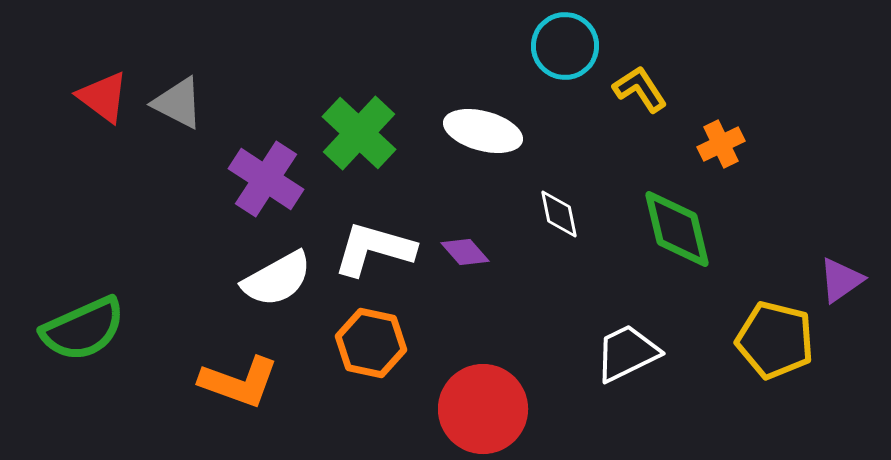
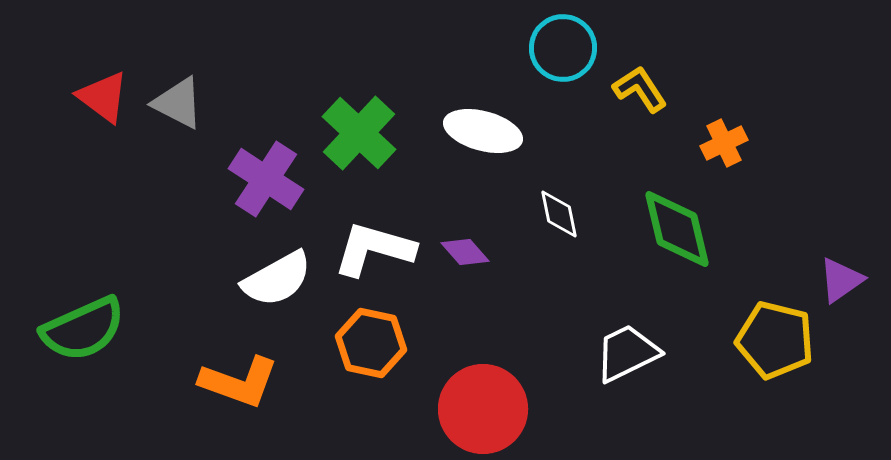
cyan circle: moved 2 px left, 2 px down
orange cross: moved 3 px right, 1 px up
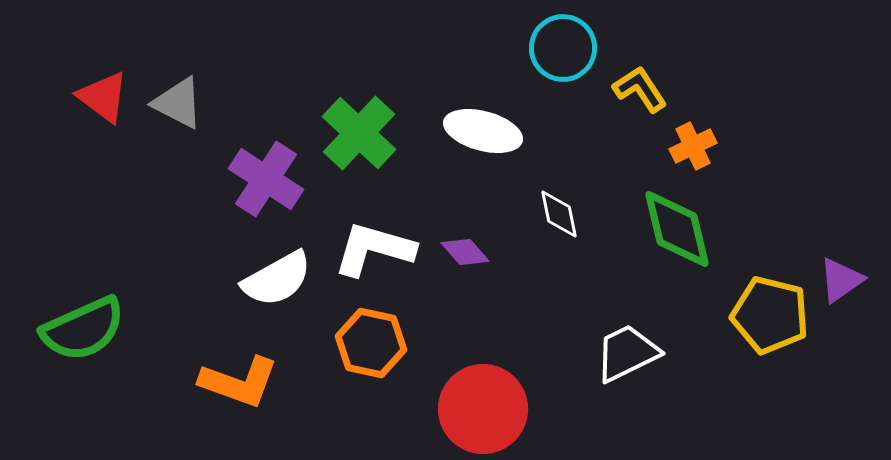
orange cross: moved 31 px left, 3 px down
yellow pentagon: moved 5 px left, 25 px up
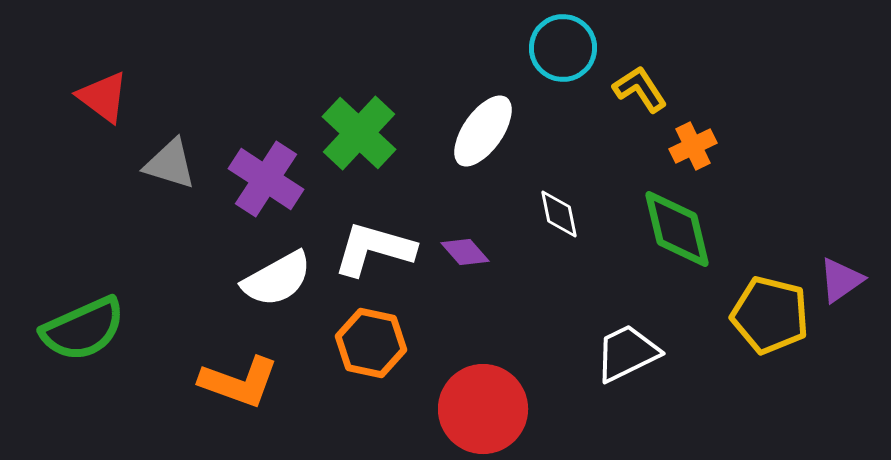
gray triangle: moved 8 px left, 61 px down; rotated 10 degrees counterclockwise
white ellipse: rotated 70 degrees counterclockwise
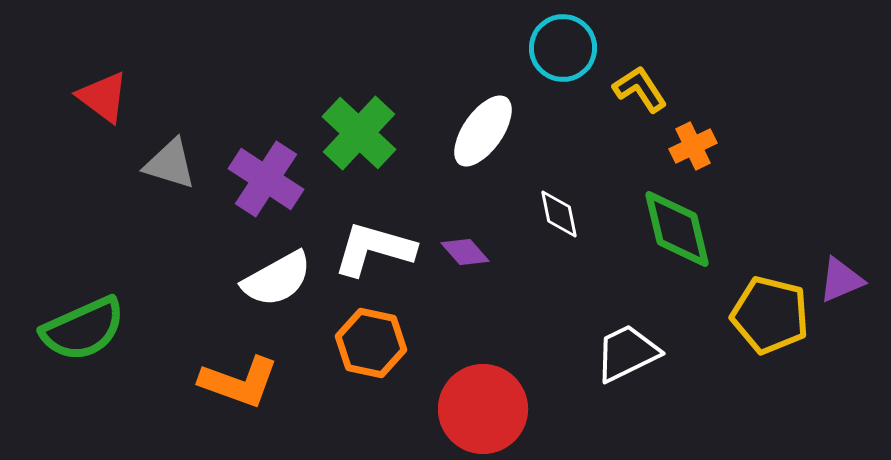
purple triangle: rotated 12 degrees clockwise
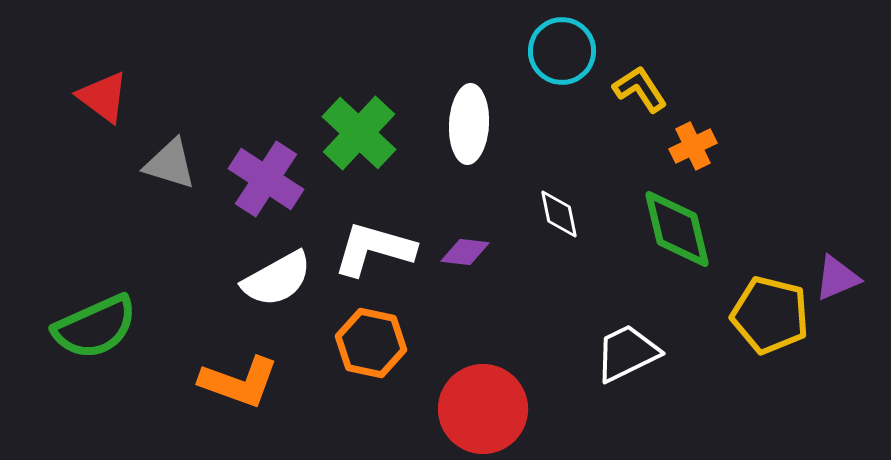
cyan circle: moved 1 px left, 3 px down
white ellipse: moved 14 px left, 7 px up; rotated 32 degrees counterclockwise
purple diamond: rotated 42 degrees counterclockwise
purple triangle: moved 4 px left, 2 px up
green semicircle: moved 12 px right, 2 px up
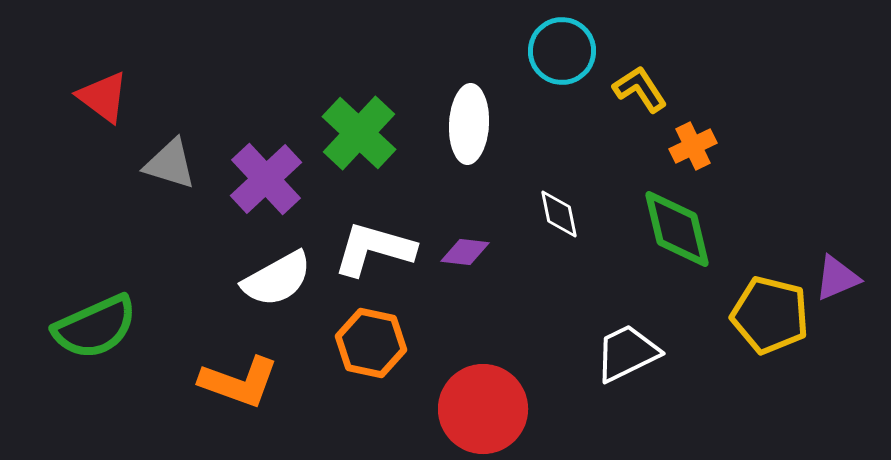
purple cross: rotated 14 degrees clockwise
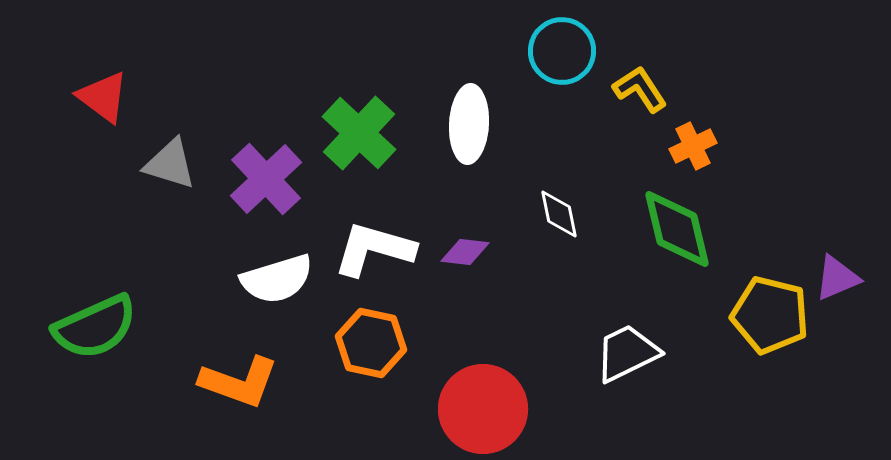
white semicircle: rotated 12 degrees clockwise
